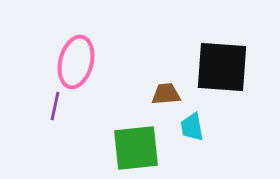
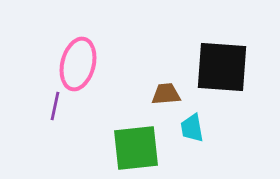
pink ellipse: moved 2 px right, 2 px down
cyan trapezoid: moved 1 px down
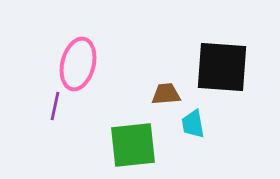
cyan trapezoid: moved 1 px right, 4 px up
green square: moved 3 px left, 3 px up
